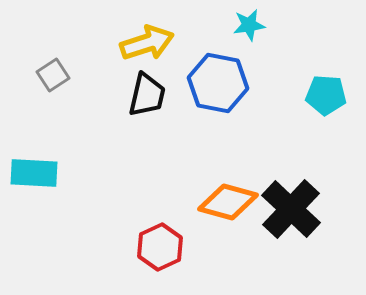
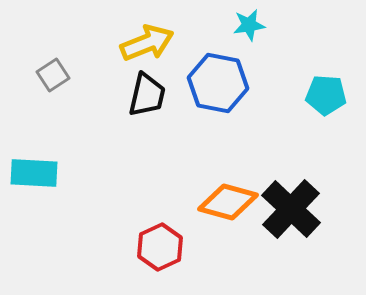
yellow arrow: rotated 4 degrees counterclockwise
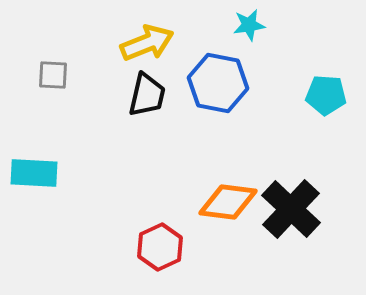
gray square: rotated 36 degrees clockwise
orange diamond: rotated 8 degrees counterclockwise
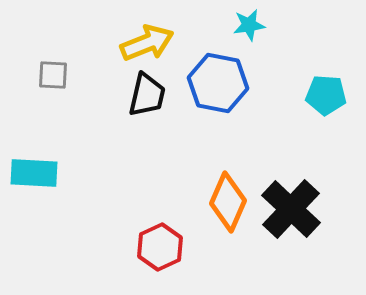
orange diamond: rotated 74 degrees counterclockwise
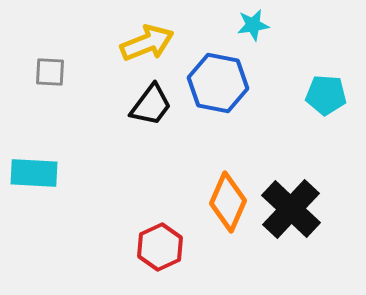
cyan star: moved 4 px right
gray square: moved 3 px left, 3 px up
black trapezoid: moved 4 px right, 10 px down; rotated 24 degrees clockwise
